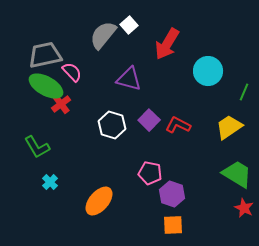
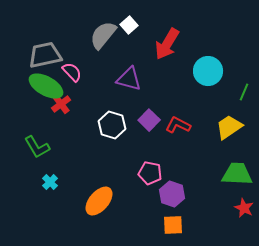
green trapezoid: rotated 28 degrees counterclockwise
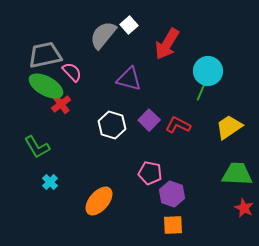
green line: moved 43 px left
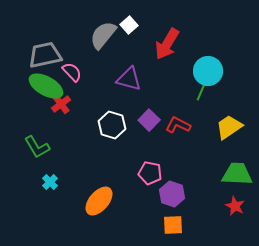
red star: moved 9 px left, 2 px up
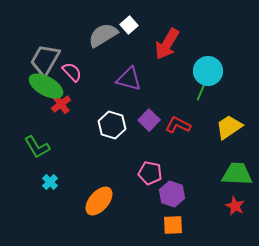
gray semicircle: rotated 20 degrees clockwise
gray trapezoid: moved 5 px down; rotated 48 degrees counterclockwise
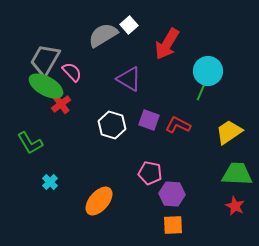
purple triangle: rotated 16 degrees clockwise
purple square: rotated 25 degrees counterclockwise
yellow trapezoid: moved 5 px down
green L-shape: moved 7 px left, 4 px up
purple hexagon: rotated 15 degrees counterclockwise
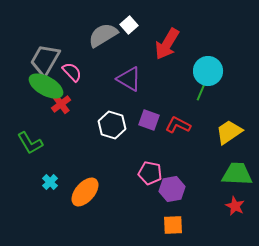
purple hexagon: moved 5 px up; rotated 15 degrees counterclockwise
orange ellipse: moved 14 px left, 9 px up
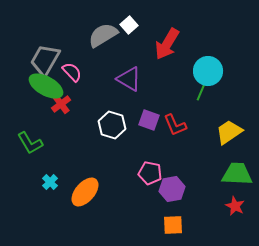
red L-shape: moved 3 px left; rotated 140 degrees counterclockwise
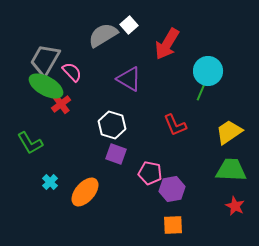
purple square: moved 33 px left, 34 px down
green trapezoid: moved 6 px left, 4 px up
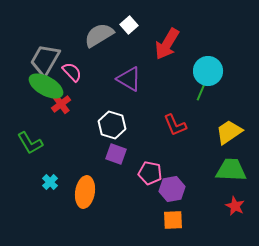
gray semicircle: moved 4 px left
orange ellipse: rotated 32 degrees counterclockwise
orange square: moved 5 px up
